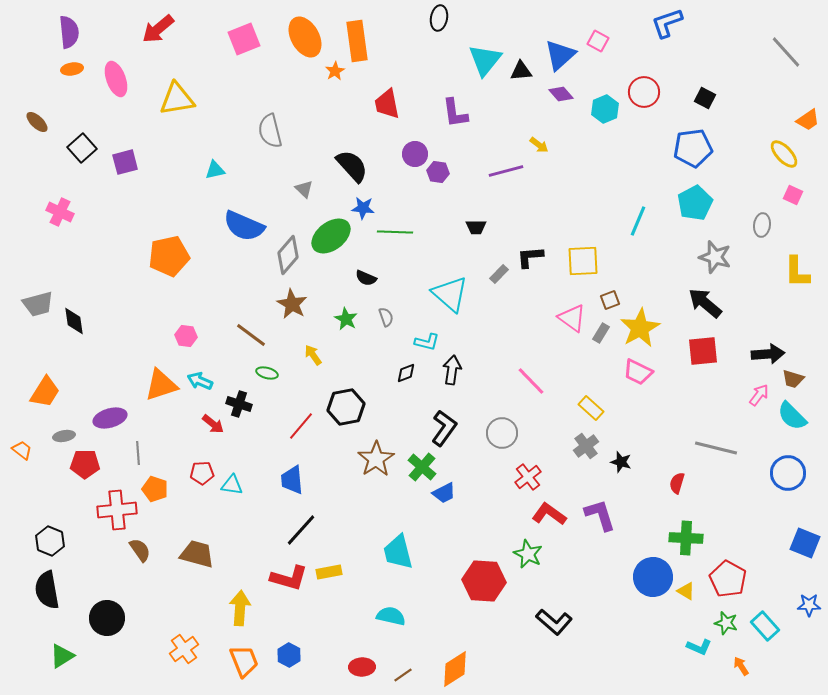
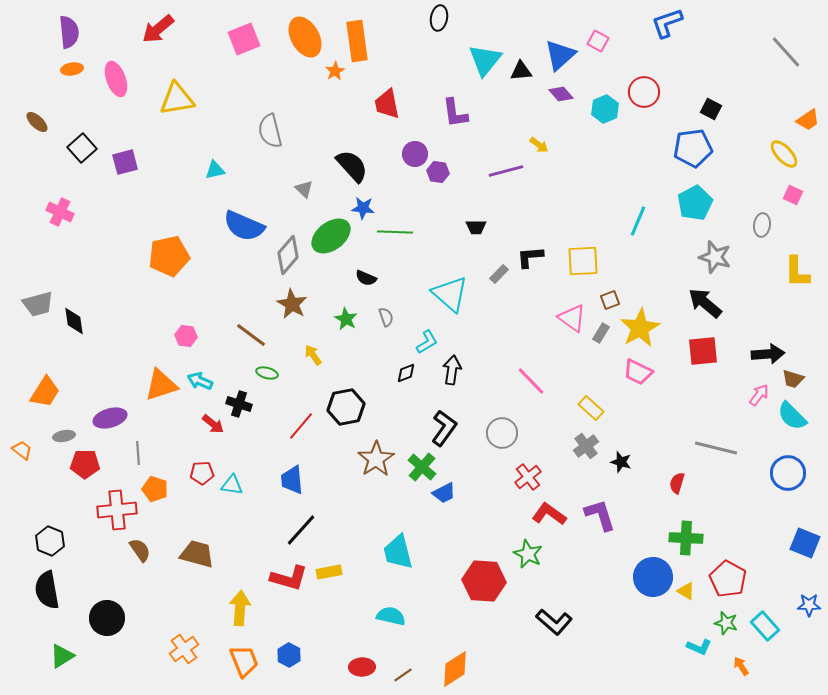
black square at (705, 98): moved 6 px right, 11 px down
cyan L-shape at (427, 342): rotated 45 degrees counterclockwise
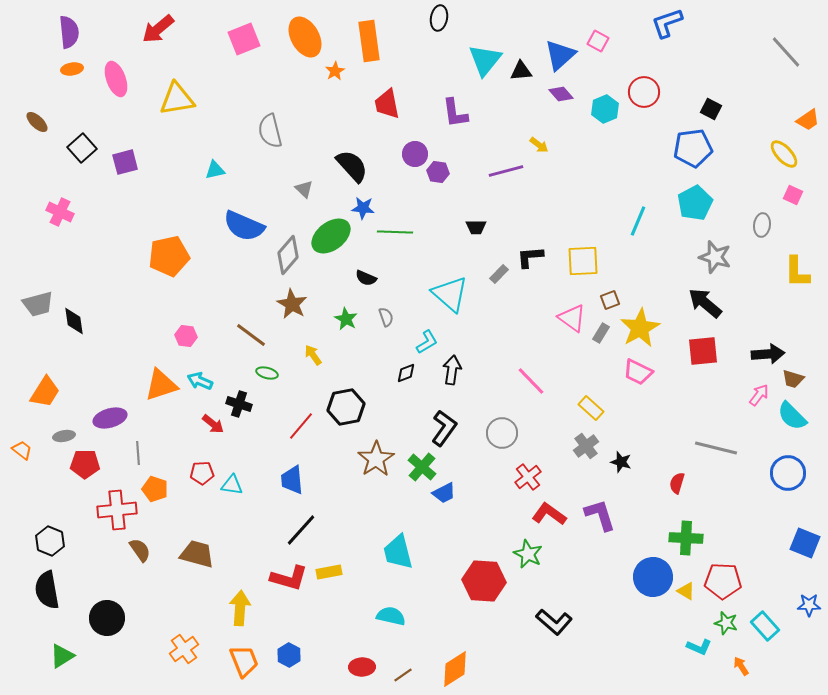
orange rectangle at (357, 41): moved 12 px right
red pentagon at (728, 579): moved 5 px left, 2 px down; rotated 27 degrees counterclockwise
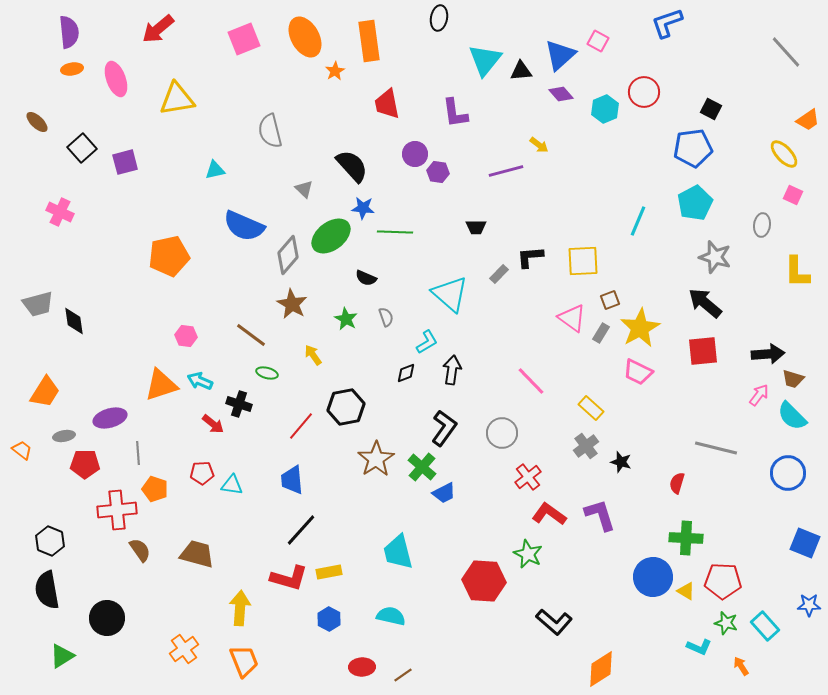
blue hexagon at (289, 655): moved 40 px right, 36 px up
orange diamond at (455, 669): moved 146 px right
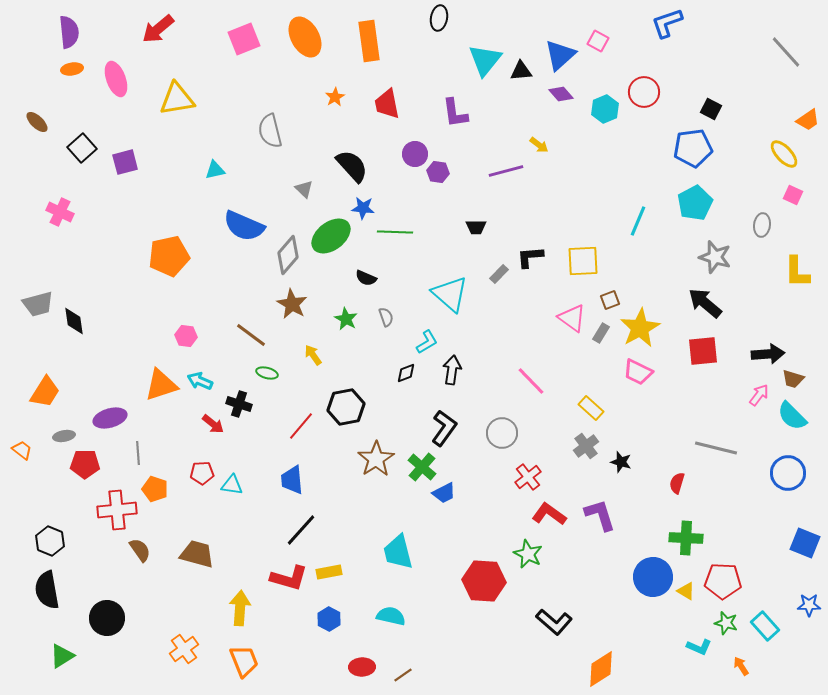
orange star at (335, 71): moved 26 px down
